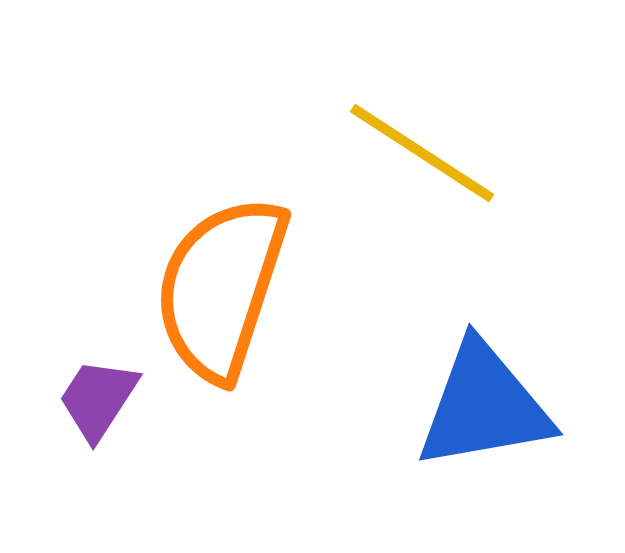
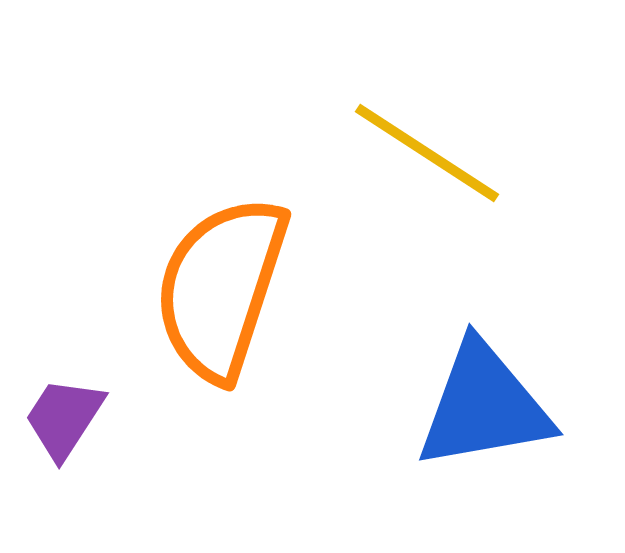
yellow line: moved 5 px right
purple trapezoid: moved 34 px left, 19 px down
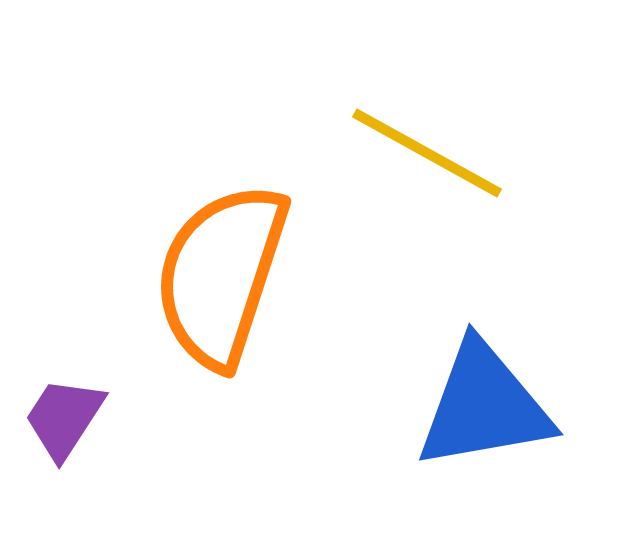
yellow line: rotated 4 degrees counterclockwise
orange semicircle: moved 13 px up
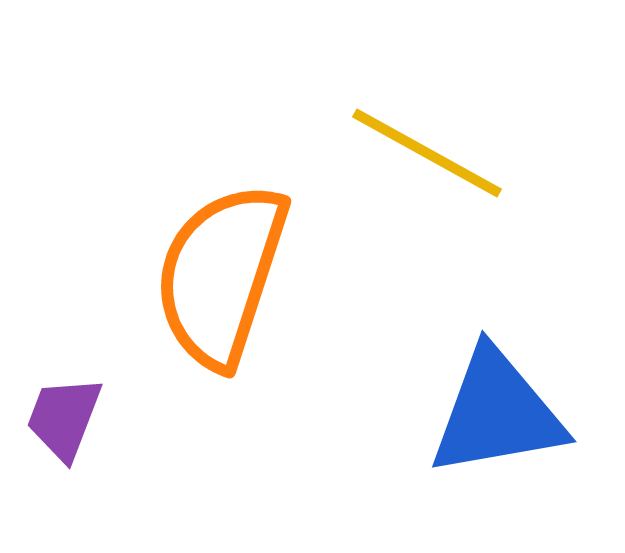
blue triangle: moved 13 px right, 7 px down
purple trapezoid: rotated 12 degrees counterclockwise
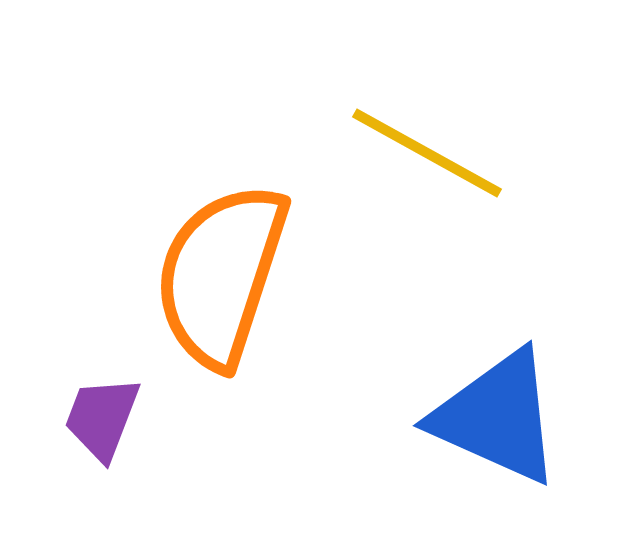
blue triangle: moved 4 px down; rotated 34 degrees clockwise
purple trapezoid: moved 38 px right
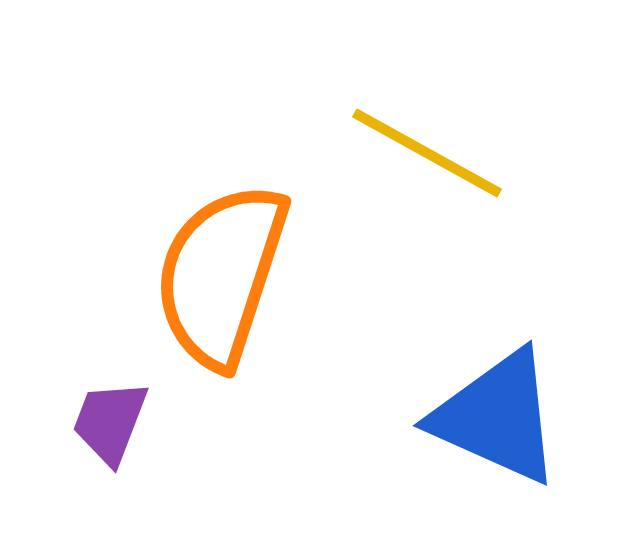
purple trapezoid: moved 8 px right, 4 px down
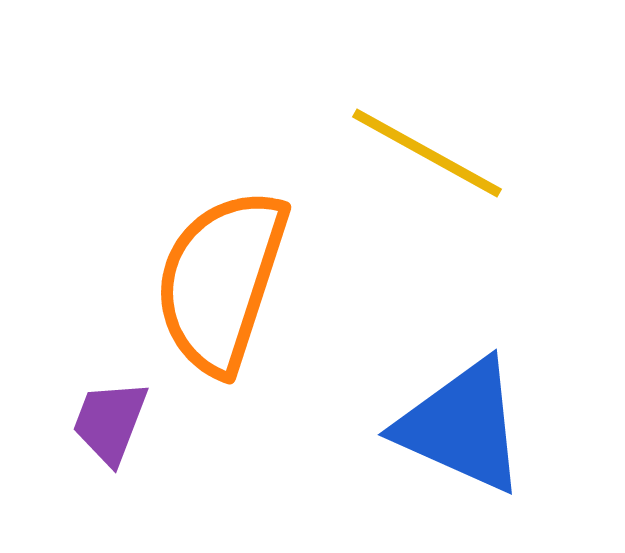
orange semicircle: moved 6 px down
blue triangle: moved 35 px left, 9 px down
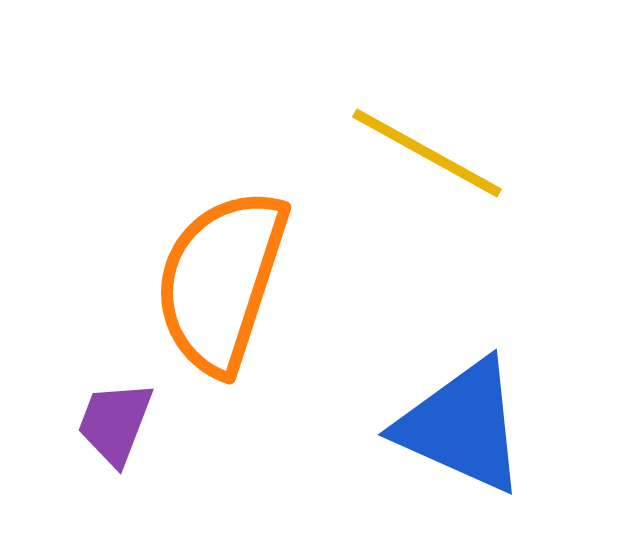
purple trapezoid: moved 5 px right, 1 px down
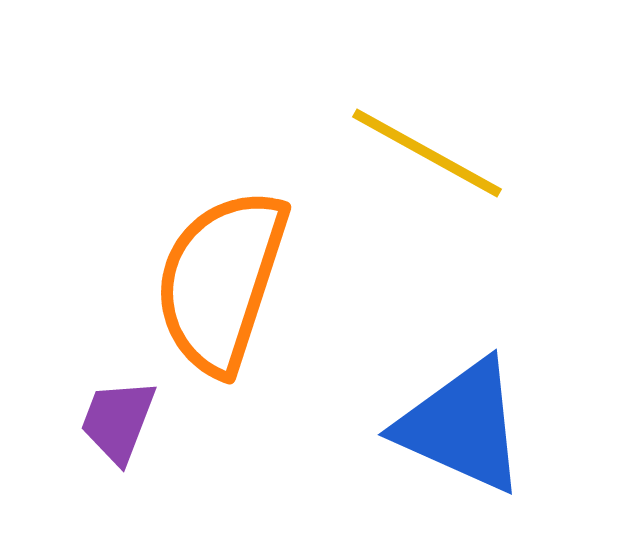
purple trapezoid: moved 3 px right, 2 px up
